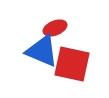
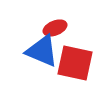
red square: moved 3 px right, 1 px up
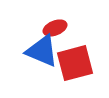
red square: rotated 27 degrees counterclockwise
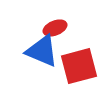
red square: moved 4 px right, 3 px down
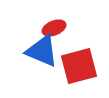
red ellipse: moved 1 px left
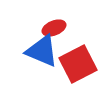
red square: moved 1 px left, 2 px up; rotated 12 degrees counterclockwise
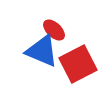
red ellipse: moved 2 px down; rotated 65 degrees clockwise
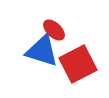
blue triangle: rotated 6 degrees counterclockwise
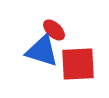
red square: rotated 24 degrees clockwise
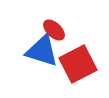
red square: rotated 24 degrees counterclockwise
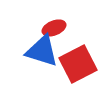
red ellipse: moved 2 px up; rotated 65 degrees counterclockwise
